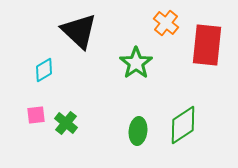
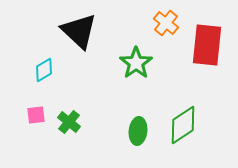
green cross: moved 3 px right, 1 px up
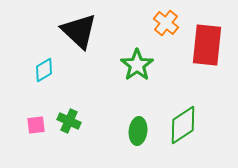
green star: moved 1 px right, 2 px down
pink square: moved 10 px down
green cross: moved 1 px up; rotated 15 degrees counterclockwise
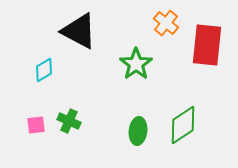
black triangle: rotated 15 degrees counterclockwise
green star: moved 1 px left, 1 px up
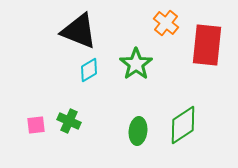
black triangle: rotated 6 degrees counterclockwise
cyan diamond: moved 45 px right
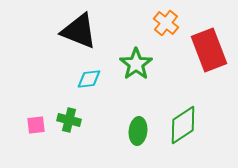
red rectangle: moved 2 px right, 5 px down; rotated 27 degrees counterclockwise
cyan diamond: moved 9 px down; rotated 25 degrees clockwise
green cross: moved 1 px up; rotated 10 degrees counterclockwise
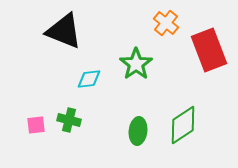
black triangle: moved 15 px left
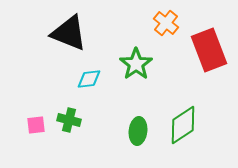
black triangle: moved 5 px right, 2 px down
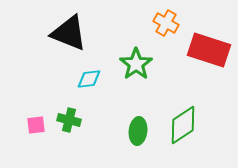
orange cross: rotated 10 degrees counterclockwise
red rectangle: rotated 51 degrees counterclockwise
